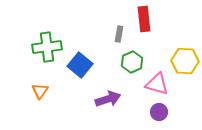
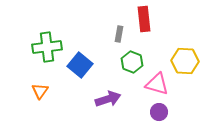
green hexagon: rotated 15 degrees counterclockwise
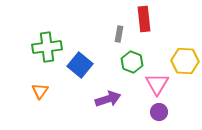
pink triangle: rotated 45 degrees clockwise
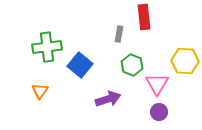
red rectangle: moved 2 px up
green hexagon: moved 3 px down
